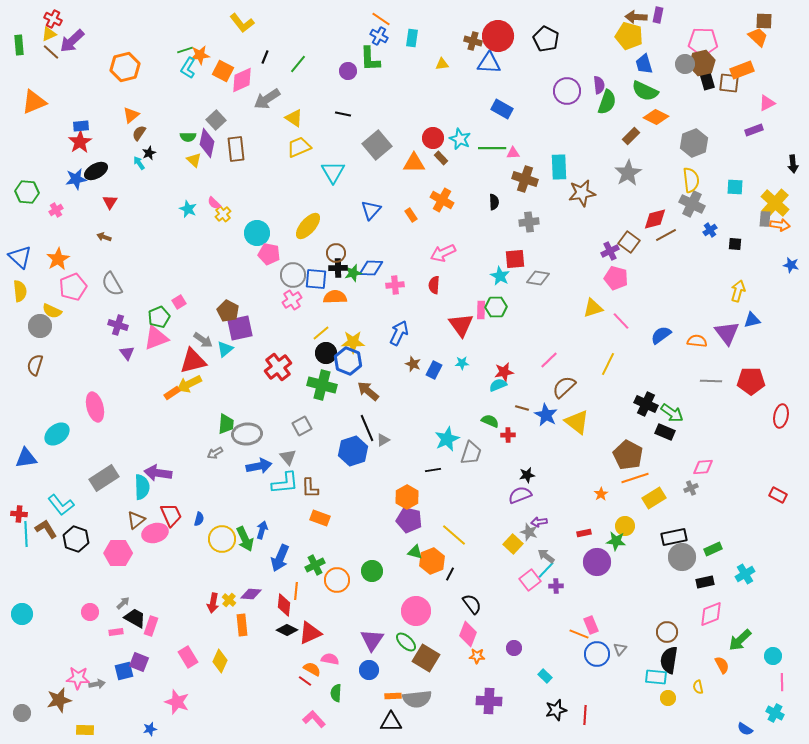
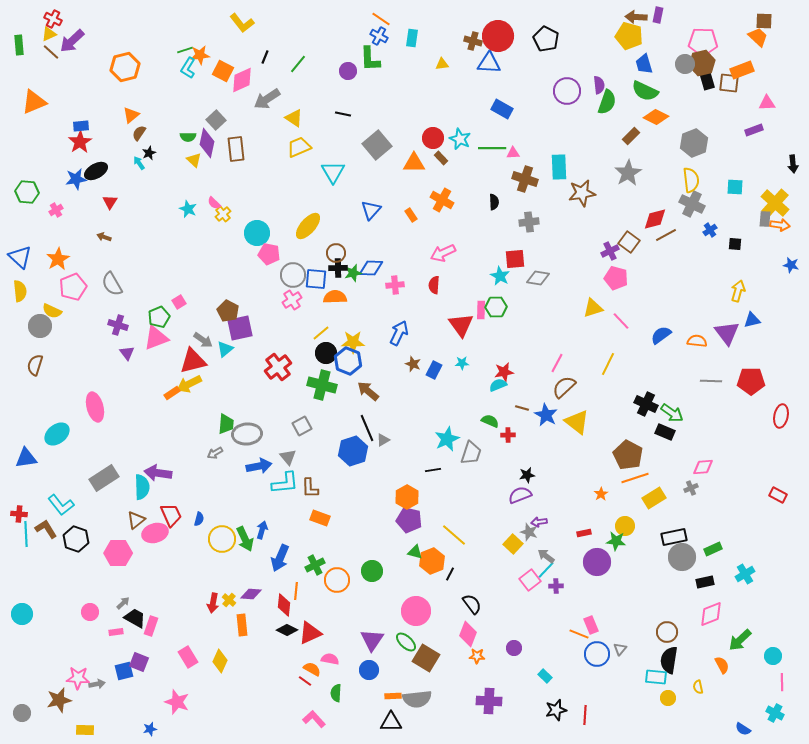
pink triangle at (767, 103): rotated 24 degrees clockwise
pink line at (549, 360): moved 8 px right, 3 px down; rotated 18 degrees counterclockwise
blue semicircle at (745, 729): moved 2 px left
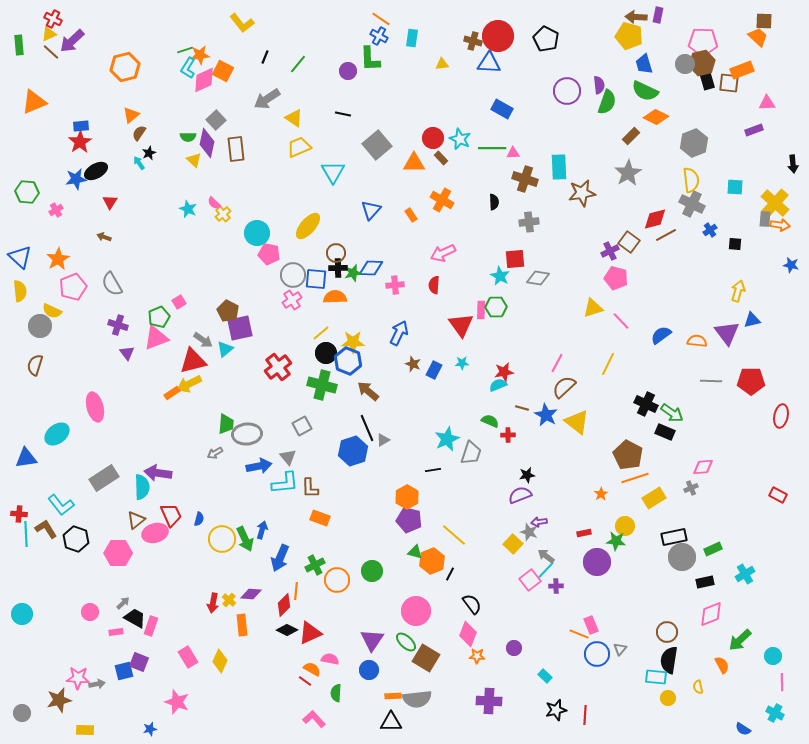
pink diamond at (242, 80): moved 38 px left
red diamond at (284, 605): rotated 40 degrees clockwise
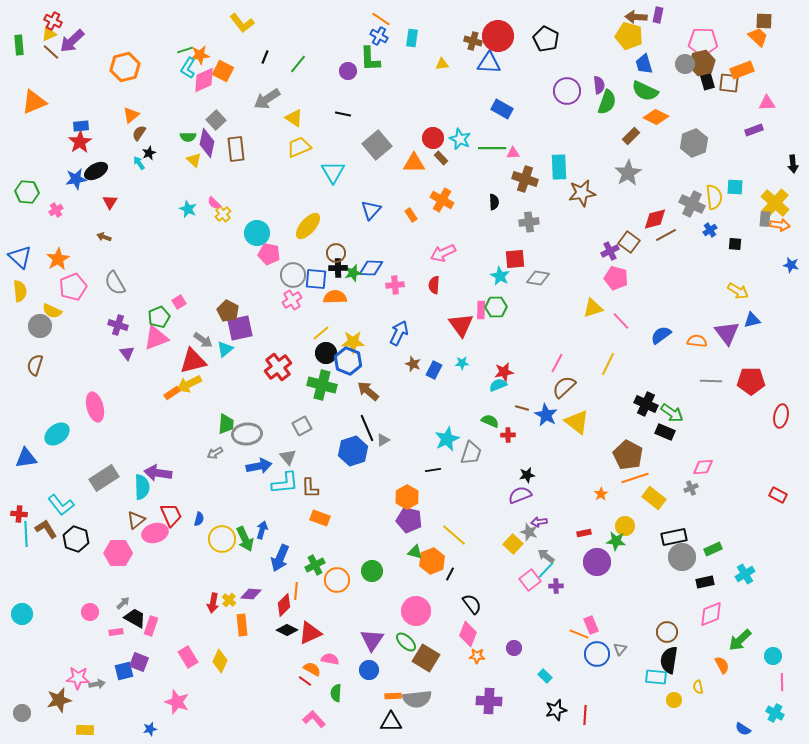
red cross at (53, 19): moved 2 px down
yellow semicircle at (691, 180): moved 23 px right, 17 px down
gray semicircle at (112, 284): moved 3 px right, 1 px up
yellow arrow at (738, 291): rotated 105 degrees clockwise
yellow rectangle at (654, 498): rotated 70 degrees clockwise
yellow circle at (668, 698): moved 6 px right, 2 px down
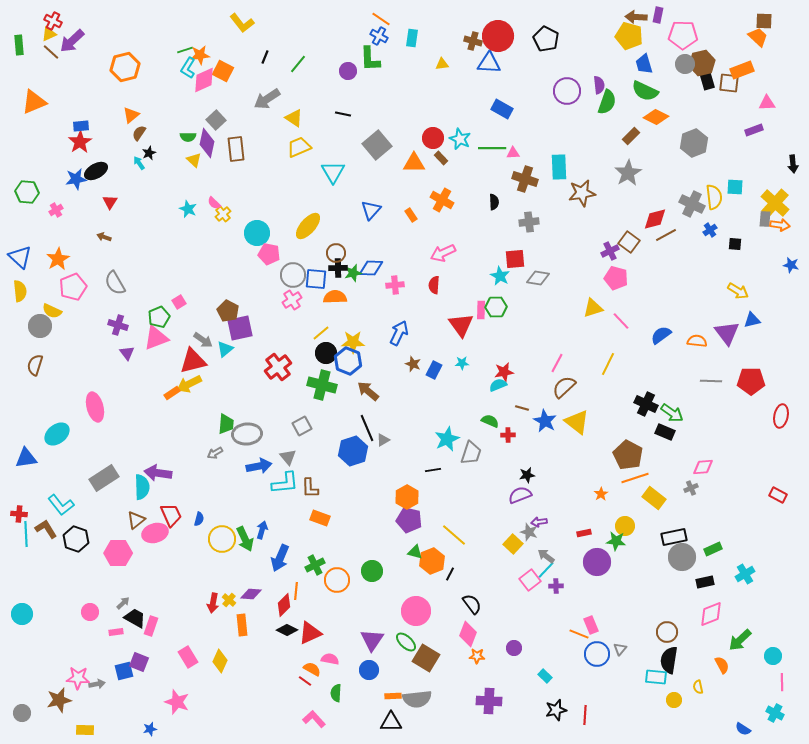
pink pentagon at (703, 42): moved 20 px left, 7 px up
blue star at (546, 415): moved 1 px left, 6 px down
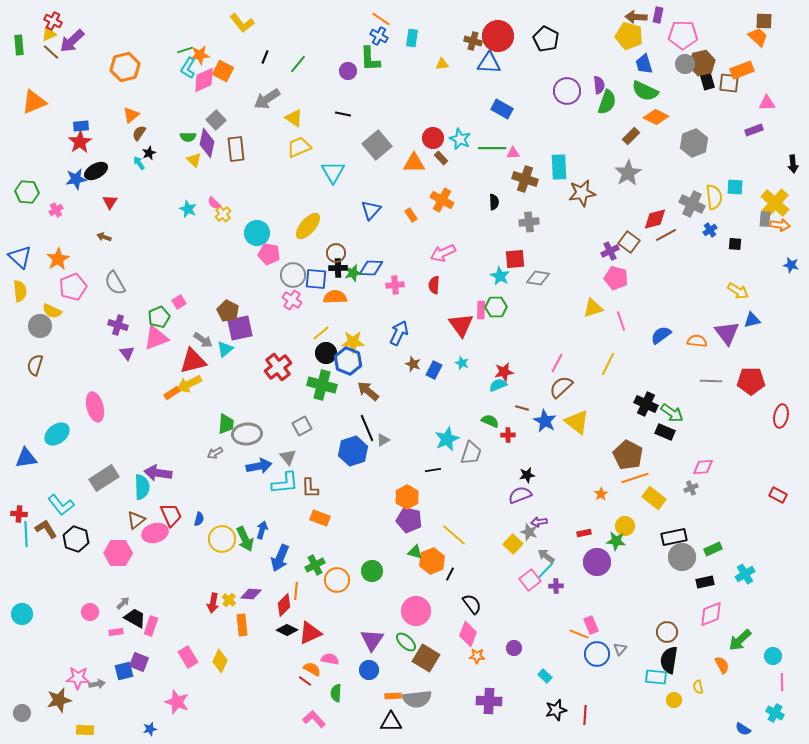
pink cross at (292, 300): rotated 24 degrees counterclockwise
pink line at (621, 321): rotated 24 degrees clockwise
cyan star at (462, 363): rotated 24 degrees clockwise
brown semicircle at (564, 387): moved 3 px left
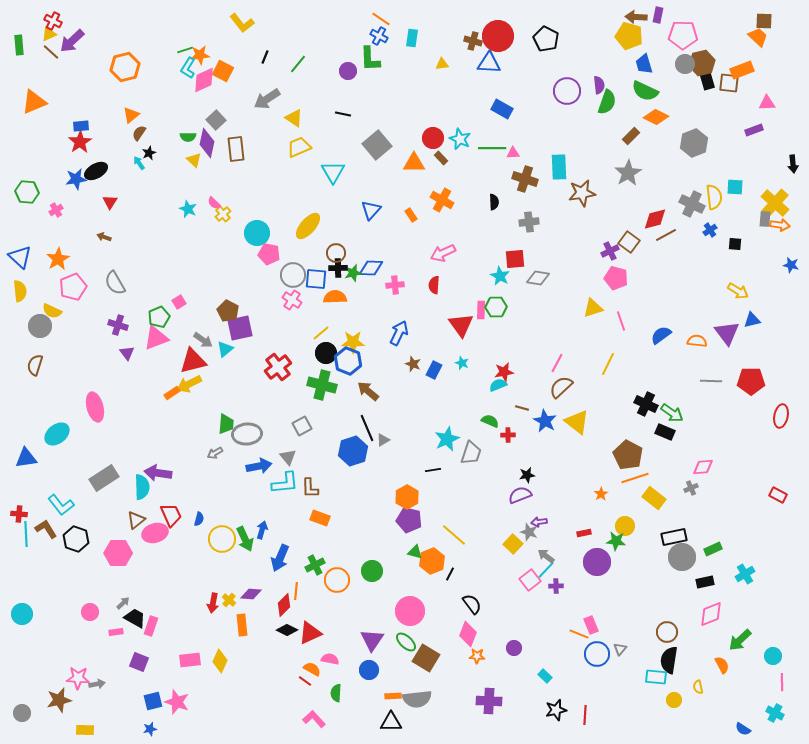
pink circle at (416, 611): moved 6 px left
pink rectangle at (188, 657): moved 2 px right, 3 px down; rotated 65 degrees counterclockwise
blue square at (124, 671): moved 29 px right, 30 px down
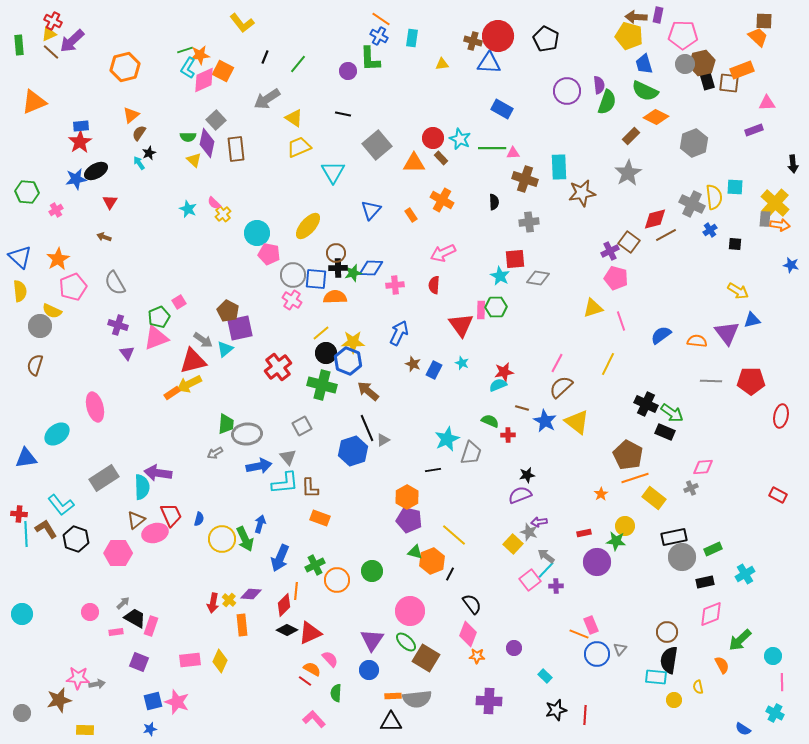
blue arrow at (262, 530): moved 2 px left, 6 px up
pink semicircle at (330, 659): rotated 36 degrees clockwise
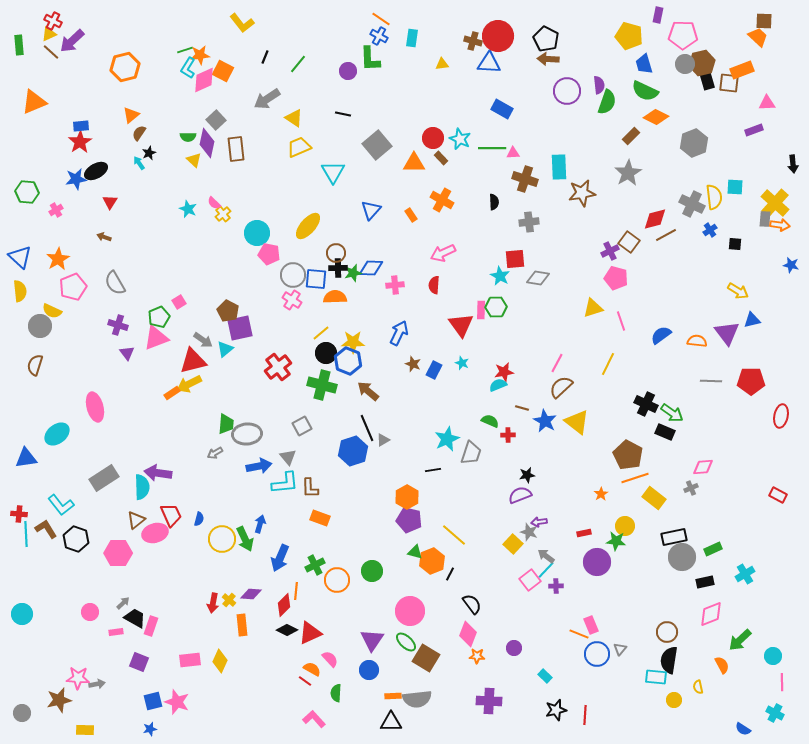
brown arrow at (636, 17): moved 88 px left, 42 px down
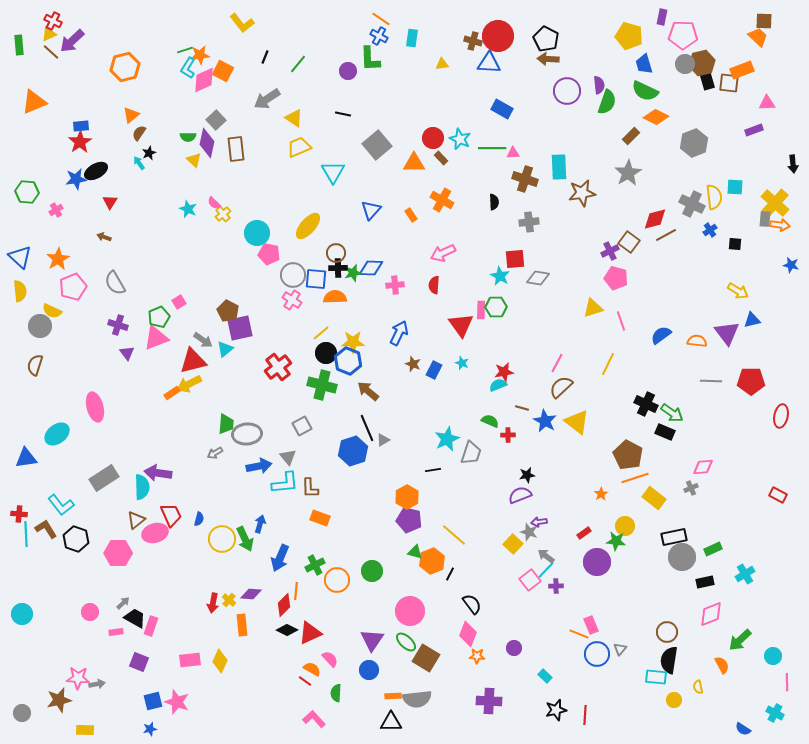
purple rectangle at (658, 15): moved 4 px right, 2 px down
red rectangle at (584, 533): rotated 24 degrees counterclockwise
pink line at (782, 682): moved 5 px right
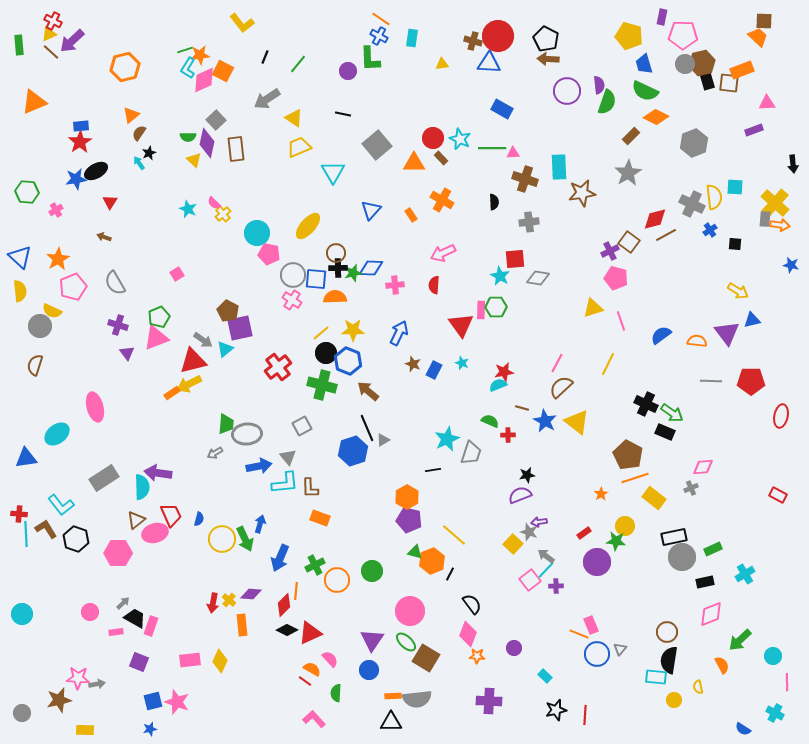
pink square at (179, 302): moved 2 px left, 28 px up
yellow star at (353, 342): moved 12 px up
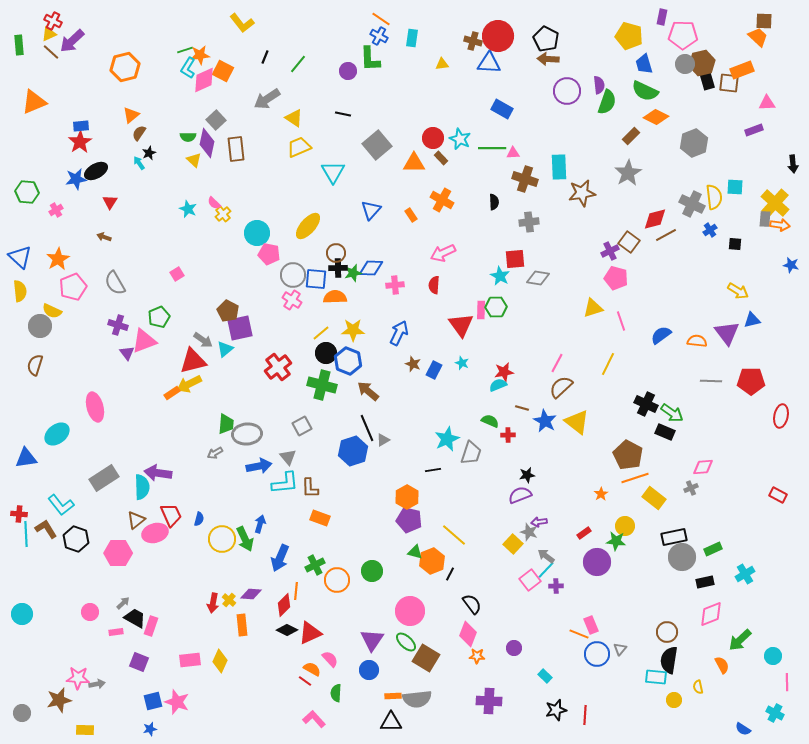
pink triangle at (156, 338): moved 12 px left, 3 px down
